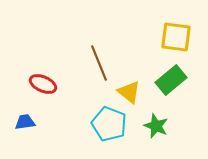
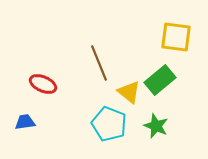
green rectangle: moved 11 px left
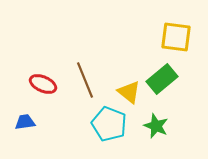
brown line: moved 14 px left, 17 px down
green rectangle: moved 2 px right, 1 px up
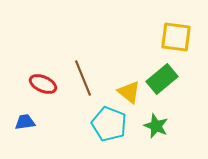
brown line: moved 2 px left, 2 px up
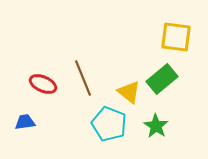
green star: rotated 10 degrees clockwise
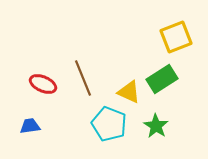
yellow square: rotated 28 degrees counterclockwise
green rectangle: rotated 8 degrees clockwise
yellow triangle: rotated 15 degrees counterclockwise
blue trapezoid: moved 5 px right, 4 px down
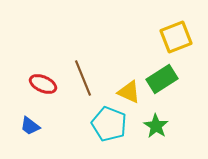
blue trapezoid: rotated 135 degrees counterclockwise
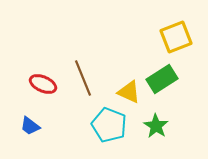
cyan pentagon: moved 1 px down
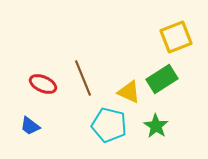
cyan pentagon: rotated 8 degrees counterclockwise
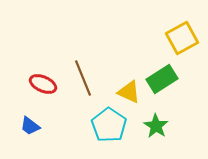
yellow square: moved 6 px right, 1 px down; rotated 8 degrees counterclockwise
cyan pentagon: rotated 20 degrees clockwise
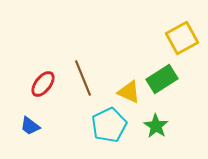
red ellipse: rotated 76 degrees counterclockwise
cyan pentagon: rotated 12 degrees clockwise
